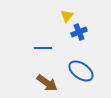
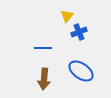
brown arrow: moved 3 px left, 4 px up; rotated 60 degrees clockwise
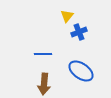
blue line: moved 6 px down
brown arrow: moved 5 px down
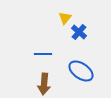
yellow triangle: moved 2 px left, 2 px down
blue cross: rotated 28 degrees counterclockwise
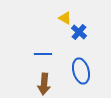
yellow triangle: rotated 40 degrees counterclockwise
blue ellipse: rotated 40 degrees clockwise
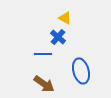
blue cross: moved 21 px left, 5 px down
brown arrow: rotated 60 degrees counterclockwise
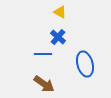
yellow triangle: moved 5 px left, 6 px up
blue ellipse: moved 4 px right, 7 px up
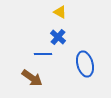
brown arrow: moved 12 px left, 6 px up
